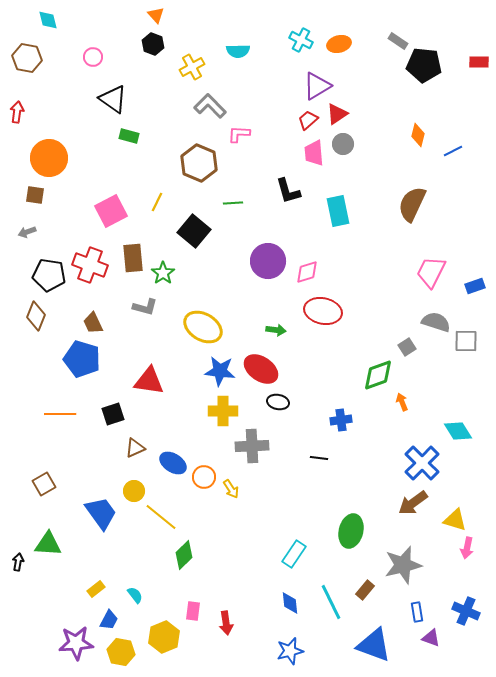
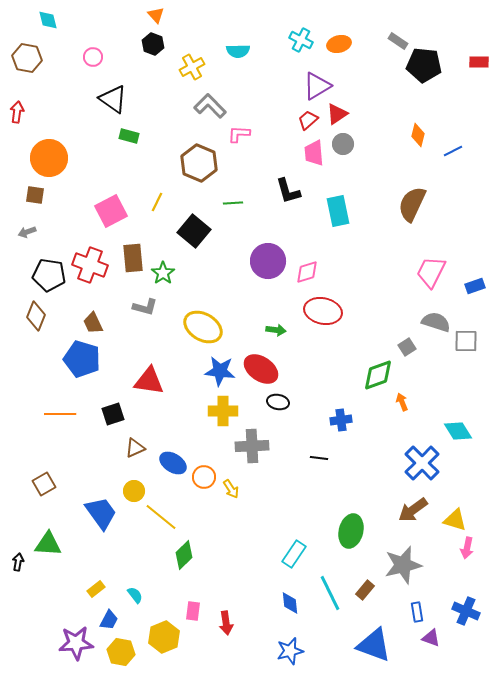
brown arrow at (413, 503): moved 7 px down
cyan line at (331, 602): moved 1 px left, 9 px up
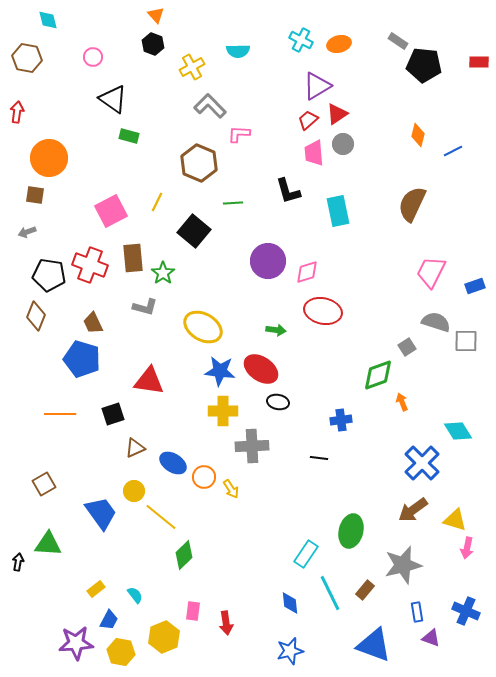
cyan rectangle at (294, 554): moved 12 px right
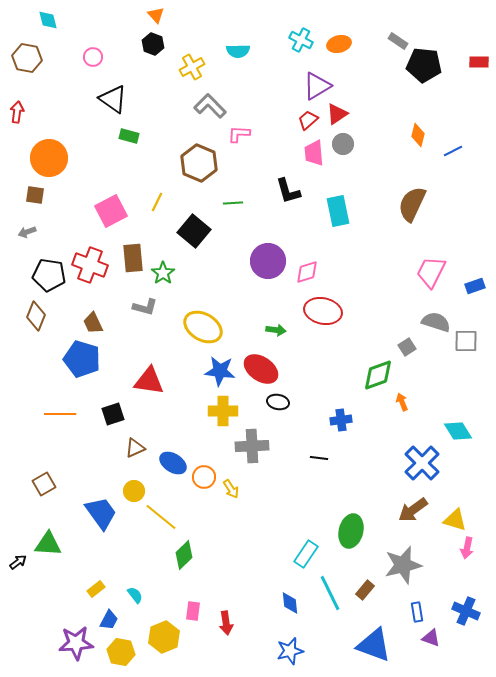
black arrow at (18, 562): rotated 42 degrees clockwise
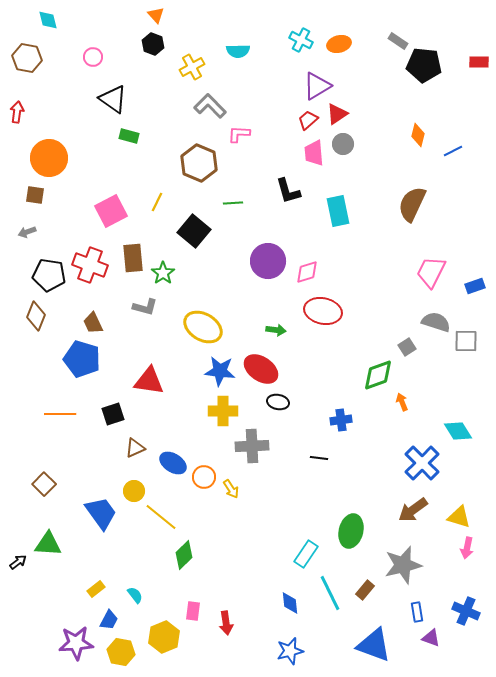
brown square at (44, 484): rotated 15 degrees counterclockwise
yellow triangle at (455, 520): moved 4 px right, 3 px up
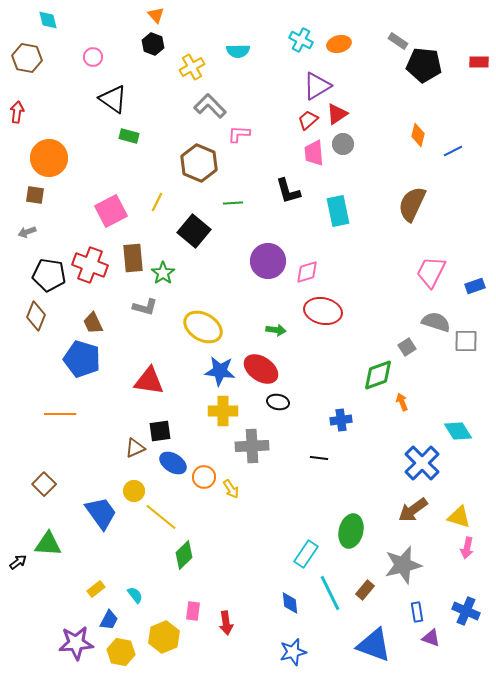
black square at (113, 414): moved 47 px right, 17 px down; rotated 10 degrees clockwise
blue star at (290, 651): moved 3 px right, 1 px down
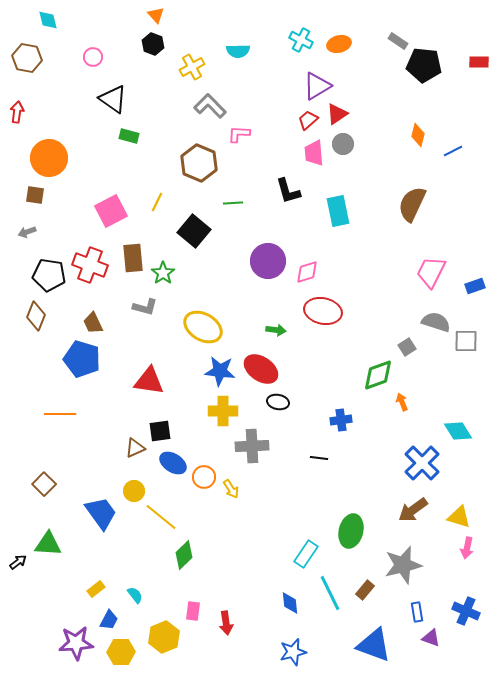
yellow hexagon at (121, 652): rotated 12 degrees counterclockwise
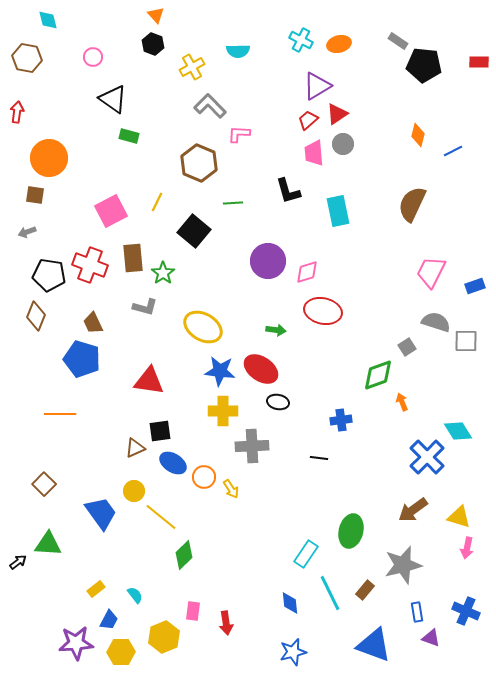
blue cross at (422, 463): moved 5 px right, 6 px up
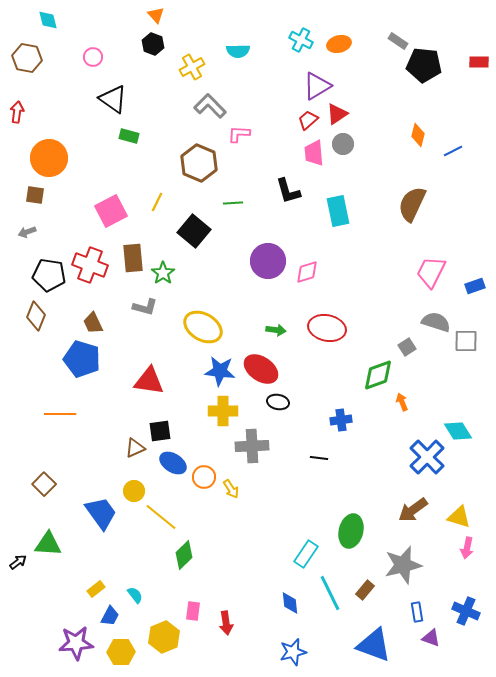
red ellipse at (323, 311): moved 4 px right, 17 px down
blue trapezoid at (109, 620): moved 1 px right, 4 px up
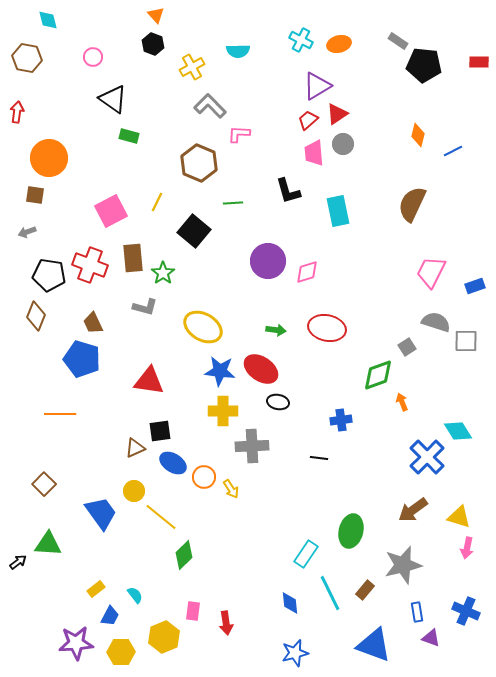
blue star at (293, 652): moved 2 px right, 1 px down
